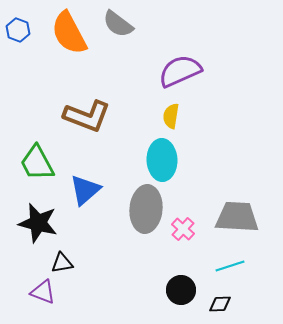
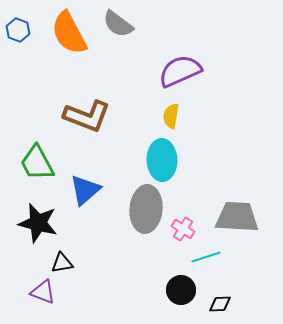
pink cross: rotated 10 degrees counterclockwise
cyan line: moved 24 px left, 9 px up
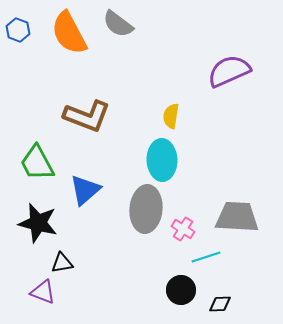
purple semicircle: moved 49 px right
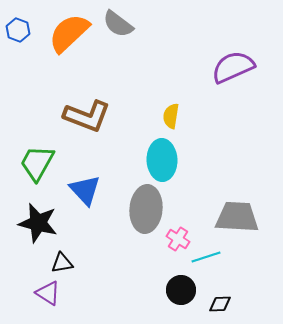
orange semicircle: rotated 75 degrees clockwise
purple semicircle: moved 4 px right, 4 px up
green trapezoid: rotated 57 degrees clockwise
blue triangle: rotated 32 degrees counterclockwise
pink cross: moved 5 px left, 10 px down
purple triangle: moved 5 px right, 1 px down; rotated 12 degrees clockwise
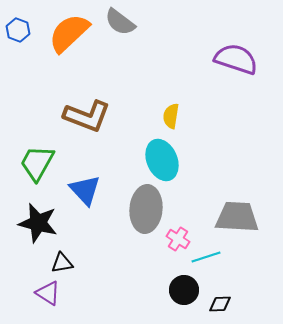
gray semicircle: moved 2 px right, 2 px up
purple semicircle: moved 3 px right, 8 px up; rotated 42 degrees clockwise
cyan ellipse: rotated 21 degrees counterclockwise
black circle: moved 3 px right
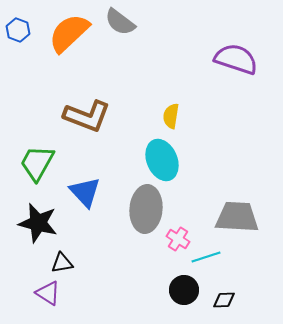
blue triangle: moved 2 px down
black diamond: moved 4 px right, 4 px up
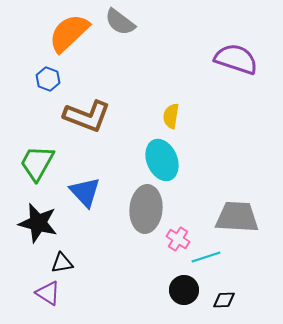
blue hexagon: moved 30 px right, 49 px down
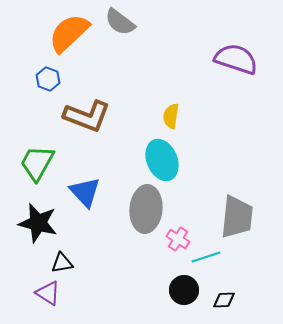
gray trapezoid: rotated 93 degrees clockwise
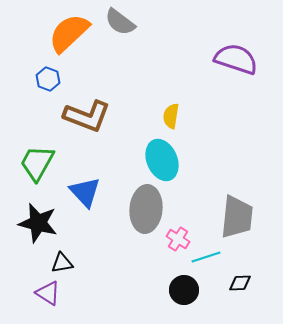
black diamond: moved 16 px right, 17 px up
